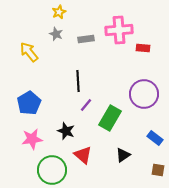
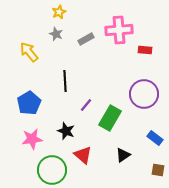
gray rectangle: rotated 21 degrees counterclockwise
red rectangle: moved 2 px right, 2 px down
black line: moved 13 px left
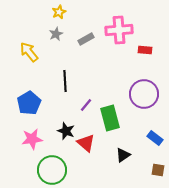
gray star: rotated 24 degrees clockwise
green rectangle: rotated 45 degrees counterclockwise
red triangle: moved 3 px right, 12 px up
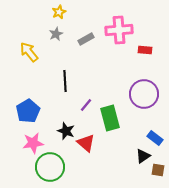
blue pentagon: moved 1 px left, 8 px down
pink star: moved 1 px right, 4 px down
black triangle: moved 20 px right, 1 px down
green circle: moved 2 px left, 3 px up
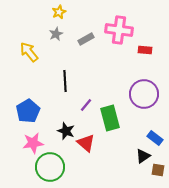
pink cross: rotated 12 degrees clockwise
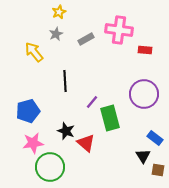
yellow arrow: moved 5 px right
purple line: moved 6 px right, 3 px up
blue pentagon: rotated 15 degrees clockwise
black triangle: rotated 28 degrees counterclockwise
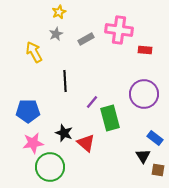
yellow arrow: rotated 10 degrees clockwise
blue pentagon: rotated 15 degrees clockwise
black star: moved 2 px left, 2 px down
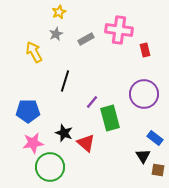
red rectangle: rotated 72 degrees clockwise
black line: rotated 20 degrees clockwise
